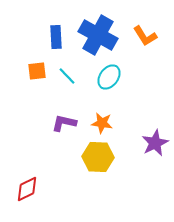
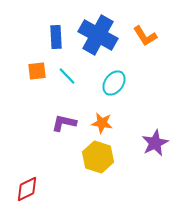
cyan ellipse: moved 5 px right, 6 px down
yellow hexagon: rotated 16 degrees clockwise
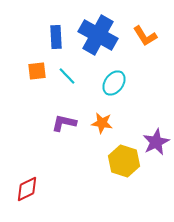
purple star: moved 1 px right, 1 px up
yellow hexagon: moved 26 px right, 4 px down
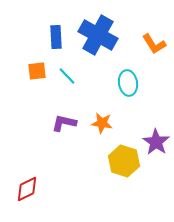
orange L-shape: moved 9 px right, 8 px down
cyan ellipse: moved 14 px right; rotated 45 degrees counterclockwise
purple star: rotated 12 degrees counterclockwise
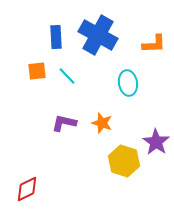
orange L-shape: rotated 60 degrees counterclockwise
orange star: rotated 10 degrees clockwise
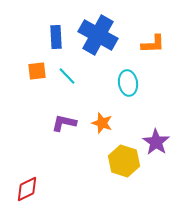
orange L-shape: moved 1 px left
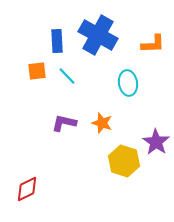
blue rectangle: moved 1 px right, 4 px down
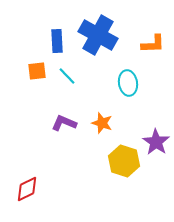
purple L-shape: rotated 10 degrees clockwise
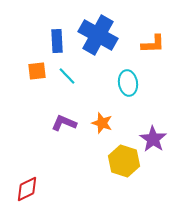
purple star: moved 3 px left, 3 px up
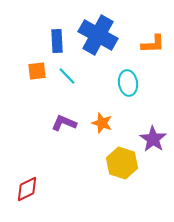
yellow hexagon: moved 2 px left, 2 px down
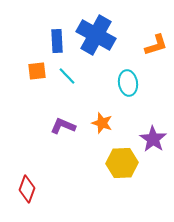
blue cross: moved 2 px left
orange L-shape: moved 3 px right, 1 px down; rotated 15 degrees counterclockwise
purple L-shape: moved 1 px left, 3 px down
yellow hexagon: rotated 20 degrees counterclockwise
red diamond: rotated 44 degrees counterclockwise
